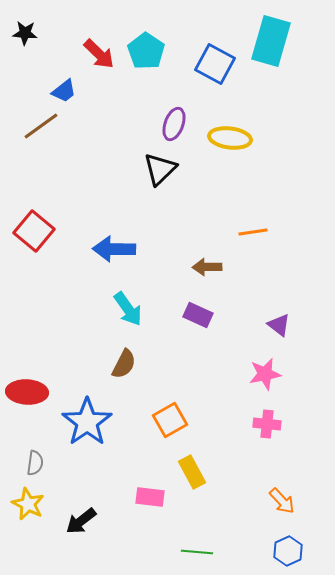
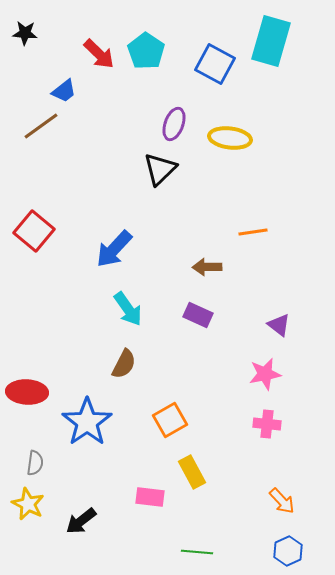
blue arrow: rotated 48 degrees counterclockwise
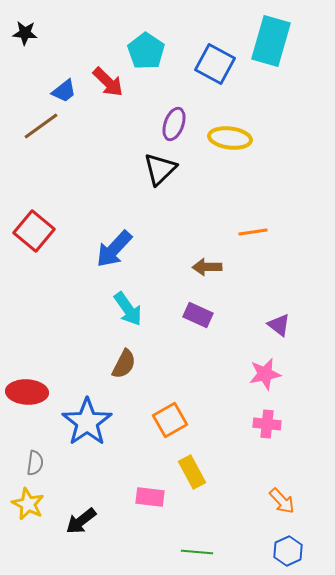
red arrow: moved 9 px right, 28 px down
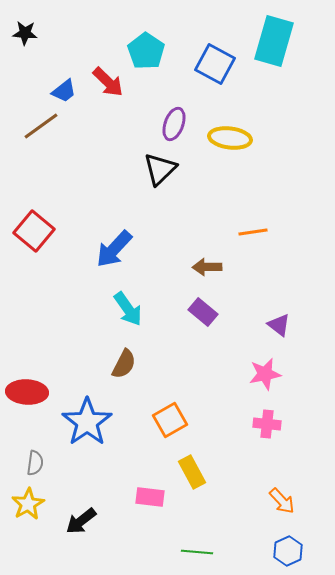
cyan rectangle: moved 3 px right
purple rectangle: moved 5 px right, 3 px up; rotated 16 degrees clockwise
yellow star: rotated 16 degrees clockwise
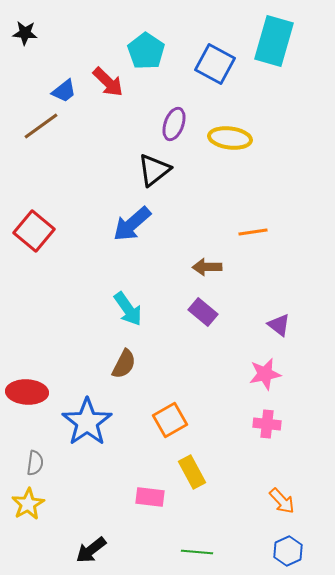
black triangle: moved 6 px left, 1 px down; rotated 6 degrees clockwise
blue arrow: moved 18 px right, 25 px up; rotated 6 degrees clockwise
black arrow: moved 10 px right, 29 px down
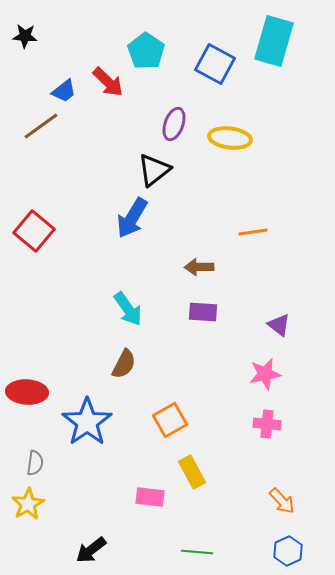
black star: moved 3 px down
blue arrow: moved 6 px up; rotated 18 degrees counterclockwise
brown arrow: moved 8 px left
purple rectangle: rotated 36 degrees counterclockwise
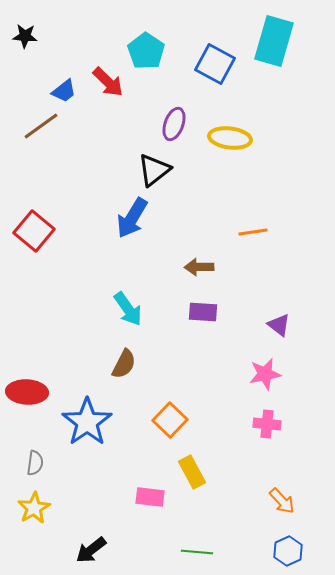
orange square: rotated 16 degrees counterclockwise
yellow star: moved 6 px right, 4 px down
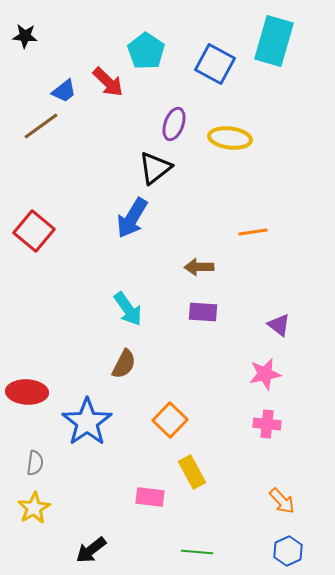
black triangle: moved 1 px right, 2 px up
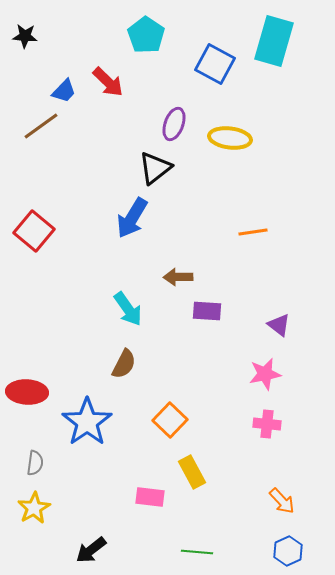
cyan pentagon: moved 16 px up
blue trapezoid: rotated 8 degrees counterclockwise
brown arrow: moved 21 px left, 10 px down
purple rectangle: moved 4 px right, 1 px up
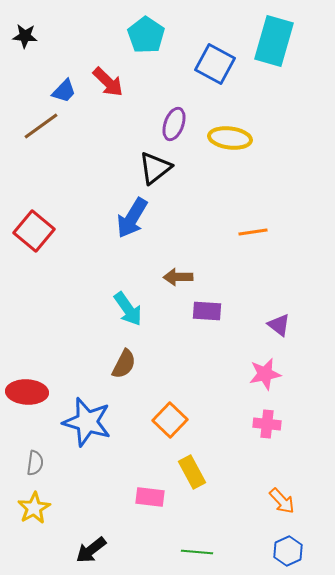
blue star: rotated 21 degrees counterclockwise
